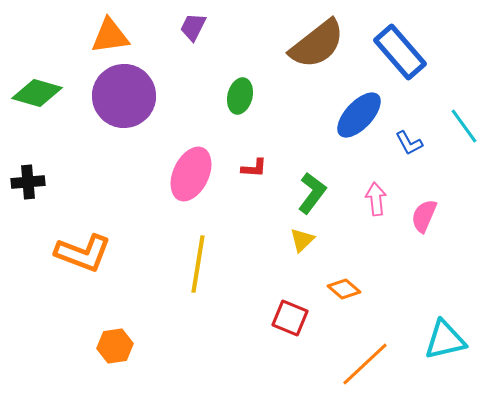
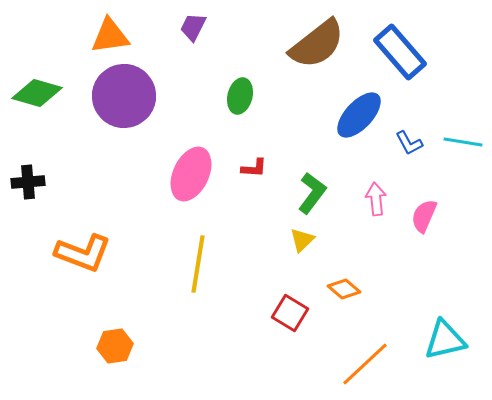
cyan line: moved 1 px left, 16 px down; rotated 45 degrees counterclockwise
red square: moved 5 px up; rotated 9 degrees clockwise
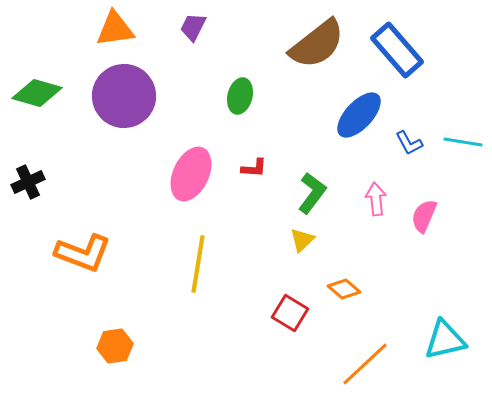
orange triangle: moved 5 px right, 7 px up
blue rectangle: moved 3 px left, 2 px up
black cross: rotated 20 degrees counterclockwise
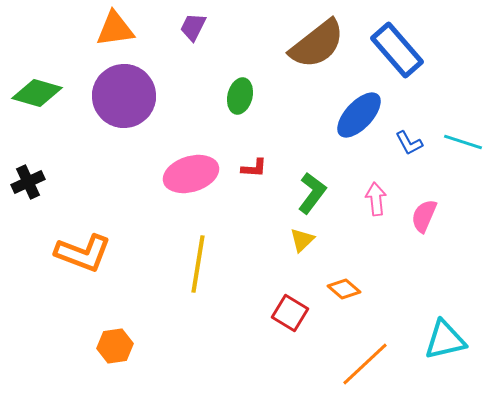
cyan line: rotated 9 degrees clockwise
pink ellipse: rotated 48 degrees clockwise
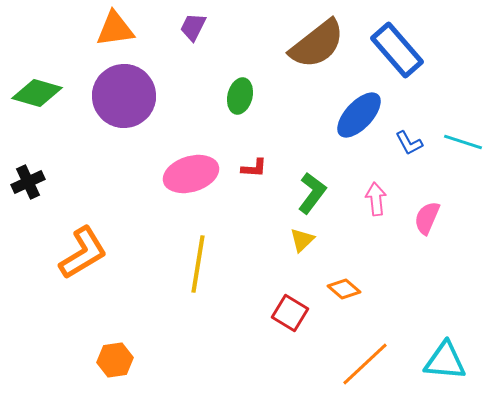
pink semicircle: moved 3 px right, 2 px down
orange L-shape: rotated 52 degrees counterclockwise
cyan triangle: moved 21 px down; rotated 18 degrees clockwise
orange hexagon: moved 14 px down
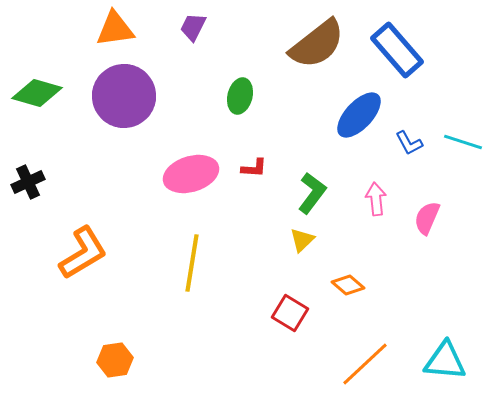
yellow line: moved 6 px left, 1 px up
orange diamond: moved 4 px right, 4 px up
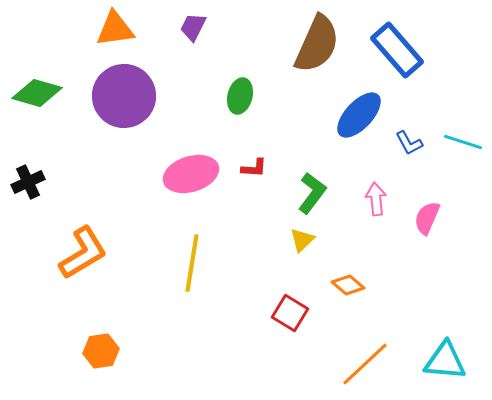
brown semicircle: rotated 28 degrees counterclockwise
orange hexagon: moved 14 px left, 9 px up
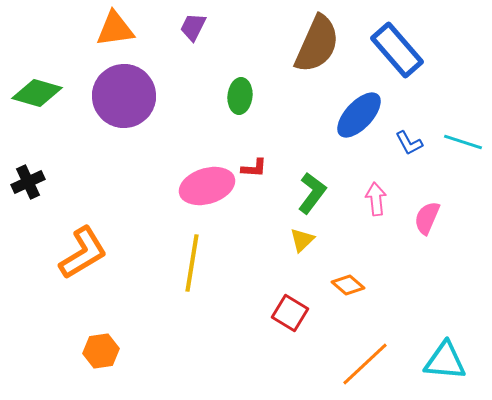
green ellipse: rotated 8 degrees counterclockwise
pink ellipse: moved 16 px right, 12 px down
